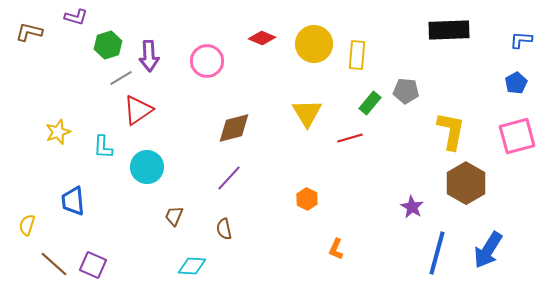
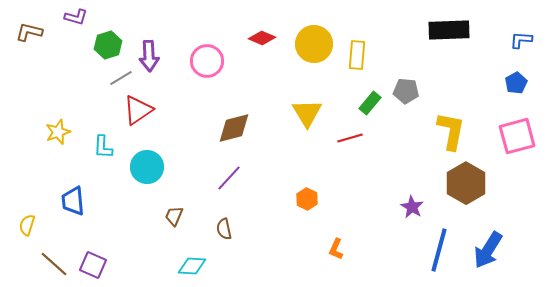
blue line: moved 2 px right, 3 px up
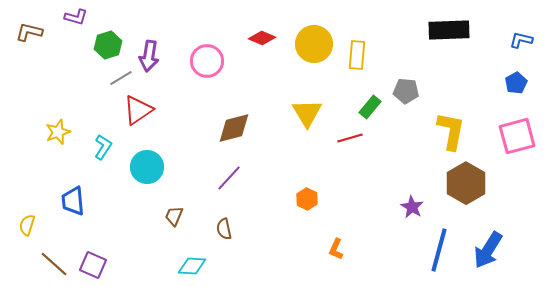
blue L-shape: rotated 10 degrees clockwise
purple arrow: rotated 12 degrees clockwise
green rectangle: moved 4 px down
cyan L-shape: rotated 150 degrees counterclockwise
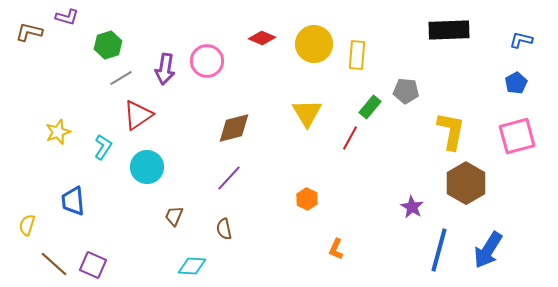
purple L-shape: moved 9 px left
purple arrow: moved 16 px right, 13 px down
red triangle: moved 5 px down
red line: rotated 45 degrees counterclockwise
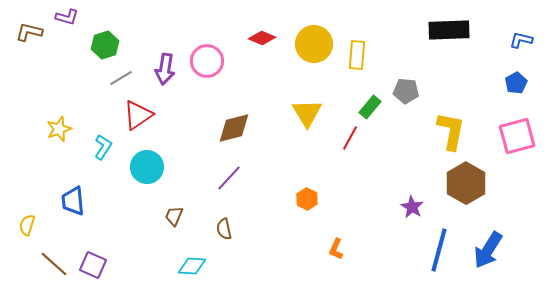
green hexagon: moved 3 px left
yellow star: moved 1 px right, 3 px up
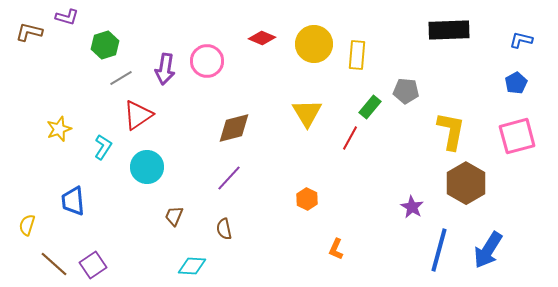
purple square: rotated 32 degrees clockwise
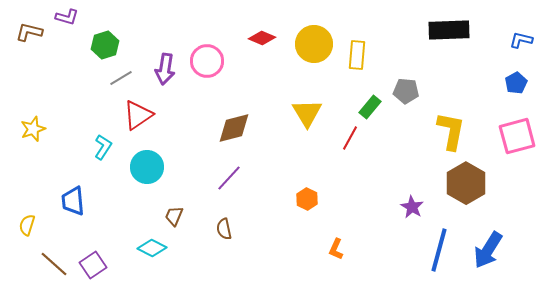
yellow star: moved 26 px left
cyan diamond: moved 40 px left, 18 px up; rotated 24 degrees clockwise
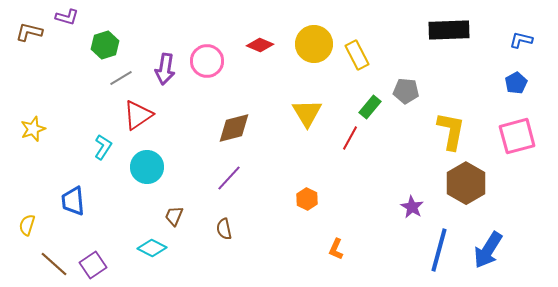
red diamond: moved 2 px left, 7 px down
yellow rectangle: rotated 32 degrees counterclockwise
